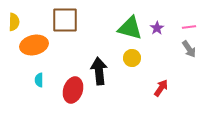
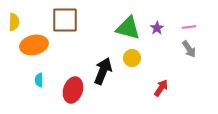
green triangle: moved 2 px left
black arrow: moved 4 px right; rotated 28 degrees clockwise
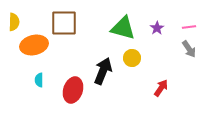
brown square: moved 1 px left, 3 px down
green triangle: moved 5 px left
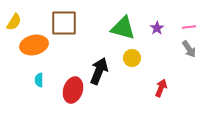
yellow semicircle: rotated 30 degrees clockwise
black arrow: moved 4 px left
red arrow: rotated 12 degrees counterclockwise
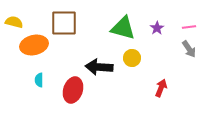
yellow semicircle: rotated 108 degrees counterclockwise
black arrow: moved 4 px up; rotated 108 degrees counterclockwise
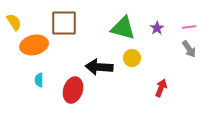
yellow semicircle: rotated 42 degrees clockwise
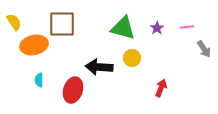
brown square: moved 2 px left, 1 px down
pink line: moved 2 px left
gray arrow: moved 15 px right
